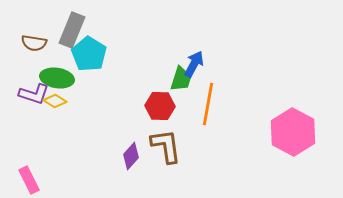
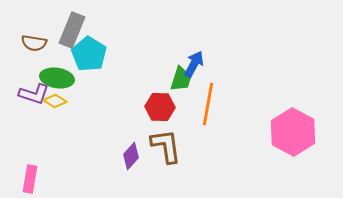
red hexagon: moved 1 px down
pink rectangle: moved 1 px right, 1 px up; rotated 36 degrees clockwise
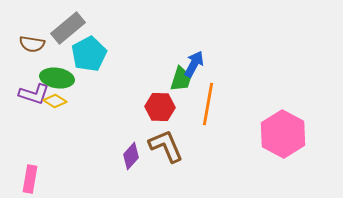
gray rectangle: moved 4 px left, 2 px up; rotated 28 degrees clockwise
brown semicircle: moved 2 px left, 1 px down
cyan pentagon: rotated 12 degrees clockwise
pink hexagon: moved 10 px left, 2 px down
brown L-shape: rotated 15 degrees counterclockwise
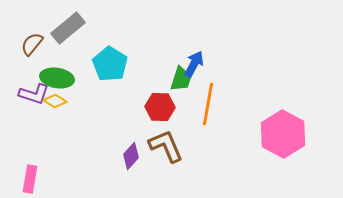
brown semicircle: rotated 120 degrees clockwise
cyan pentagon: moved 21 px right, 10 px down; rotated 12 degrees counterclockwise
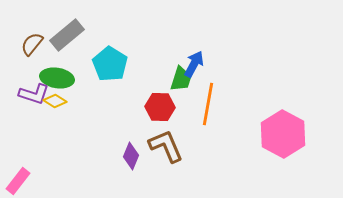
gray rectangle: moved 1 px left, 7 px down
purple diamond: rotated 20 degrees counterclockwise
pink rectangle: moved 12 px left, 2 px down; rotated 28 degrees clockwise
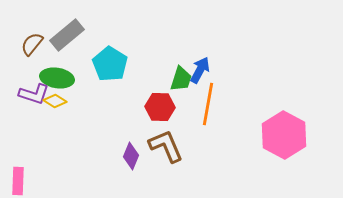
blue arrow: moved 6 px right, 6 px down
pink hexagon: moved 1 px right, 1 px down
pink rectangle: rotated 36 degrees counterclockwise
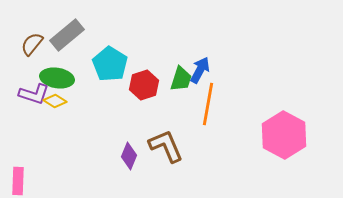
red hexagon: moved 16 px left, 22 px up; rotated 20 degrees counterclockwise
purple diamond: moved 2 px left
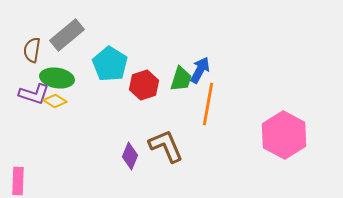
brown semicircle: moved 6 px down; rotated 30 degrees counterclockwise
purple diamond: moved 1 px right
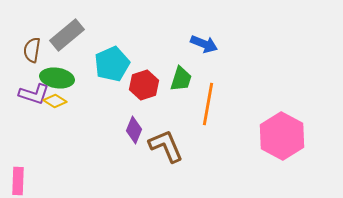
cyan pentagon: moved 2 px right; rotated 16 degrees clockwise
blue arrow: moved 4 px right, 26 px up; rotated 84 degrees clockwise
pink hexagon: moved 2 px left, 1 px down
purple diamond: moved 4 px right, 26 px up
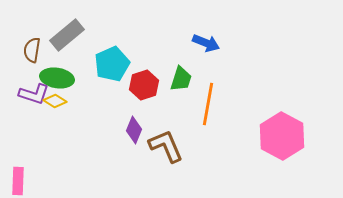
blue arrow: moved 2 px right, 1 px up
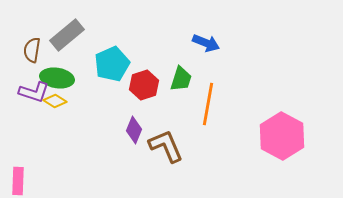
purple L-shape: moved 2 px up
